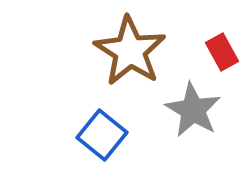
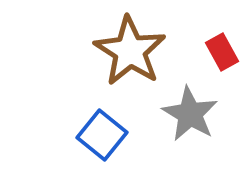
gray star: moved 3 px left, 4 px down
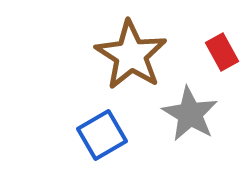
brown star: moved 1 px right, 4 px down
blue square: rotated 21 degrees clockwise
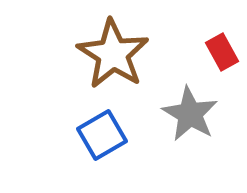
brown star: moved 18 px left, 1 px up
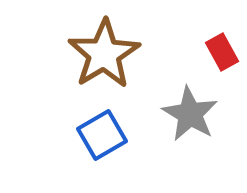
brown star: moved 9 px left; rotated 8 degrees clockwise
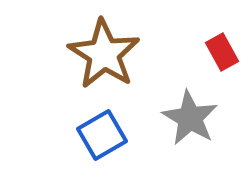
brown star: rotated 8 degrees counterclockwise
gray star: moved 4 px down
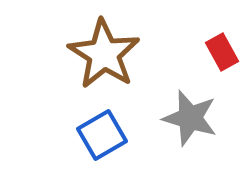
gray star: rotated 14 degrees counterclockwise
